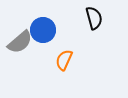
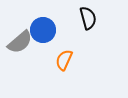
black semicircle: moved 6 px left
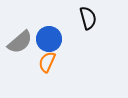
blue circle: moved 6 px right, 9 px down
orange semicircle: moved 17 px left, 2 px down
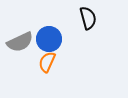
gray semicircle: rotated 16 degrees clockwise
